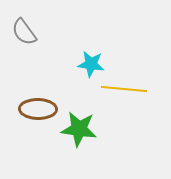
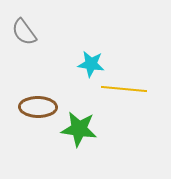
brown ellipse: moved 2 px up
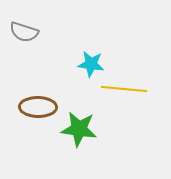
gray semicircle: rotated 36 degrees counterclockwise
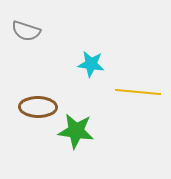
gray semicircle: moved 2 px right, 1 px up
yellow line: moved 14 px right, 3 px down
green star: moved 3 px left, 2 px down
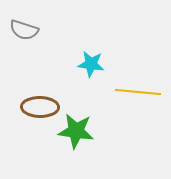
gray semicircle: moved 2 px left, 1 px up
brown ellipse: moved 2 px right
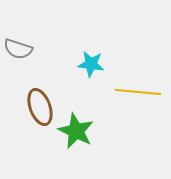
gray semicircle: moved 6 px left, 19 px down
brown ellipse: rotated 69 degrees clockwise
green star: rotated 18 degrees clockwise
